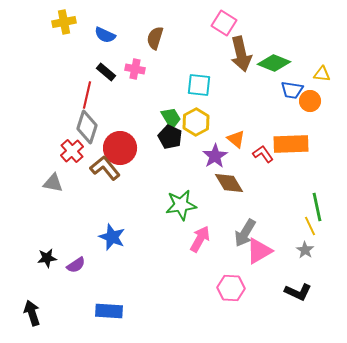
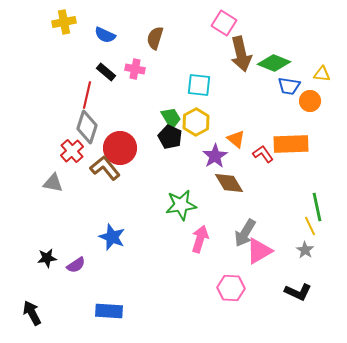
blue trapezoid: moved 3 px left, 4 px up
pink arrow: rotated 12 degrees counterclockwise
black arrow: rotated 10 degrees counterclockwise
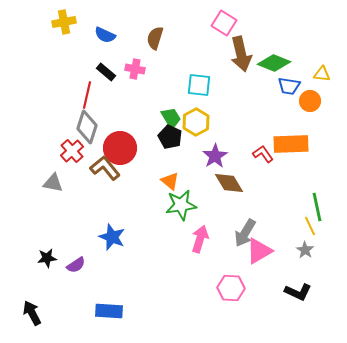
orange triangle: moved 66 px left, 42 px down
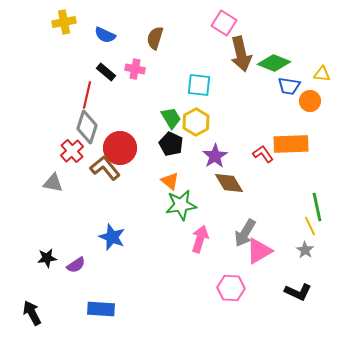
black pentagon: moved 1 px right, 7 px down
blue rectangle: moved 8 px left, 2 px up
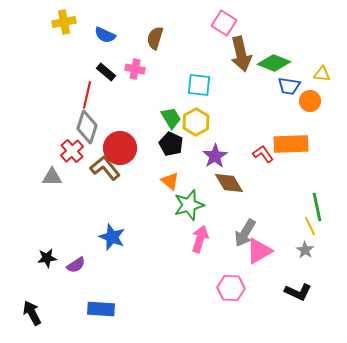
gray triangle: moved 1 px left, 6 px up; rotated 10 degrees counterclockwise
green star: moved 8 px right; rotated 8 degrees counterclockwise
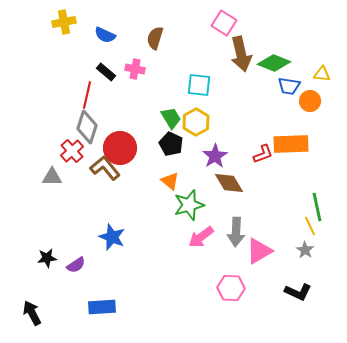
red L-shape: rotated 105 degrees clockwise
gray arrow: moved 9 px left, 1 px up; rotated 28 degrees counterclockwise
pink arrow: moved 1 px right, 2 px up; rotated 144 degrees counterclockwise
blue rectangle: moved 1 px right, 2 px up; rotated 8 degrees counterclockwise
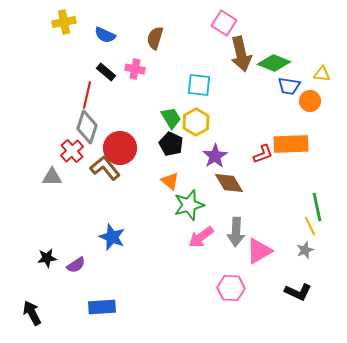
gray star: rotated 18 degrees clockwise
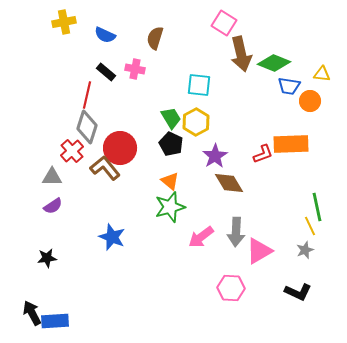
green star: moved 19 px left, 2 px down
purple semicircle: moved 23 px left, 59 px up
blue rectangle: moved 47 px left, 14 px down
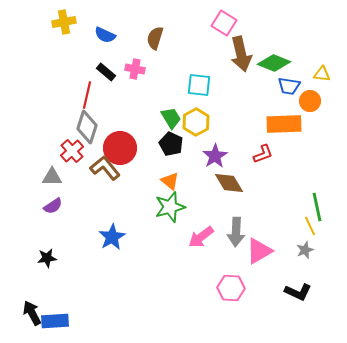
orange rectangle: moved 7 px left, 20 px up
blue star: rotated 20 degrees clockwise
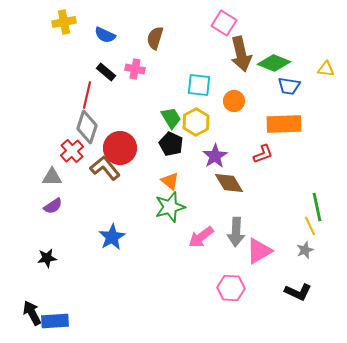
yellow triangle: moved 4 px right, 5 px up
orange circle: moved 76 px left
